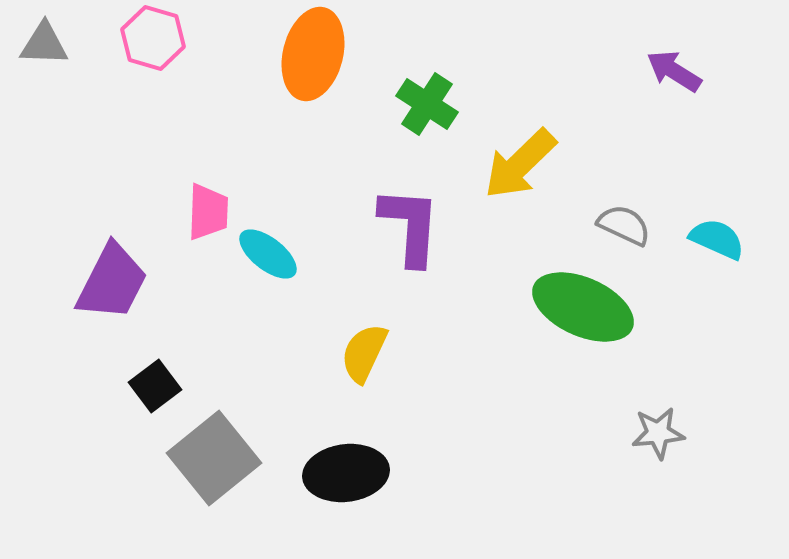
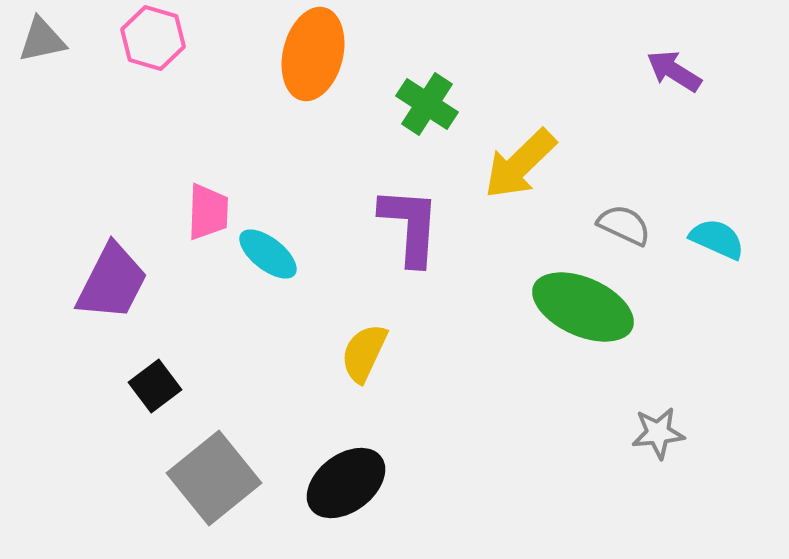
gray triangle: moved 2 px left, 4 px up; rotated 14 degrees counterclockwise
gray square: moved 20 px down
black ellipse: moved 10 px down; rotated 30 degrees counterclockwise
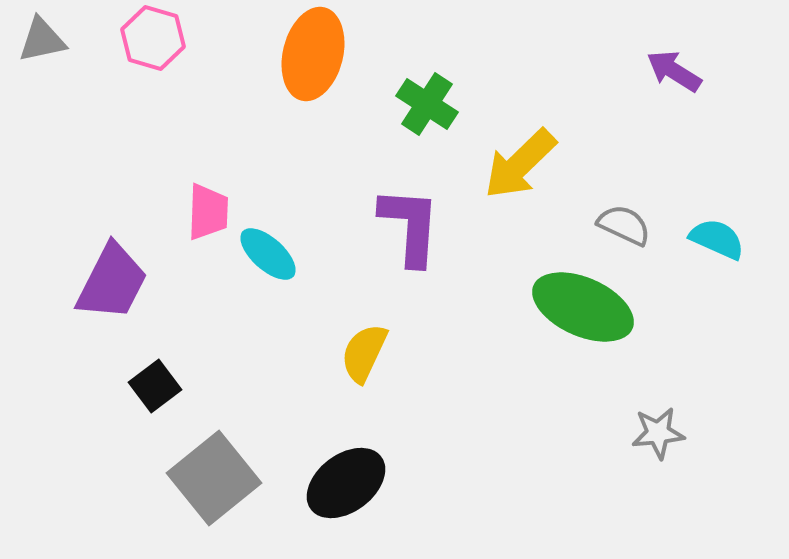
cyan ellipse: rotated 4 degrees clockwise
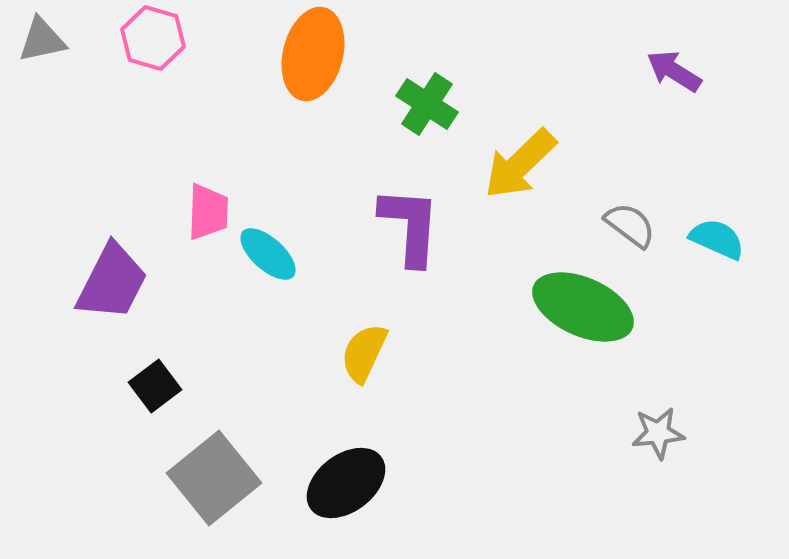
gray semicircle: moved 6 px right; rotated 12 degrees clockwise
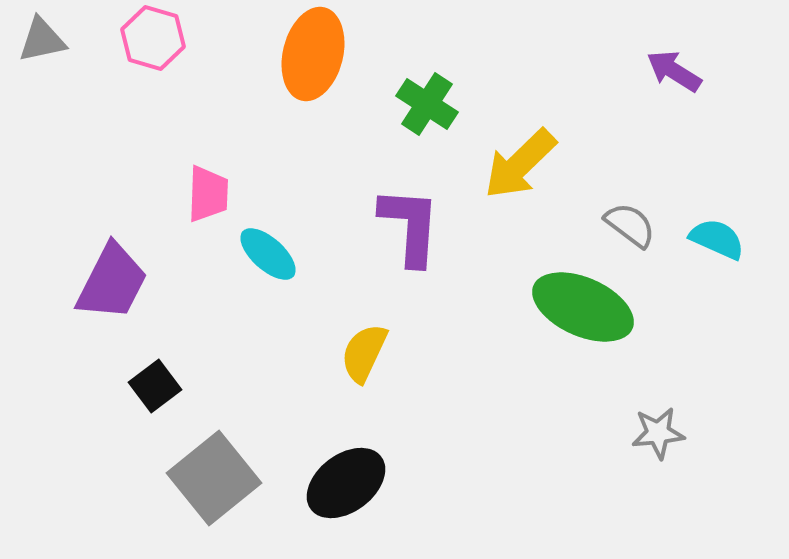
pink trapezoid: moved 18 px up
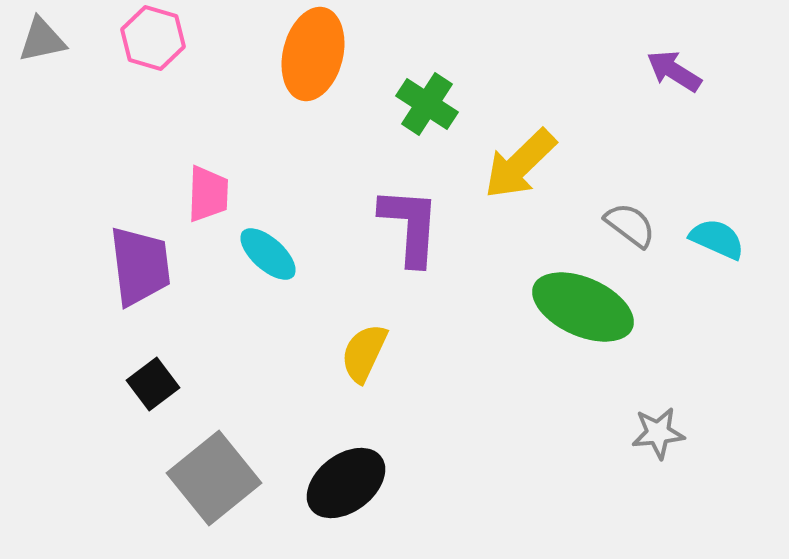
purple trapezoid: moved 28 px right, 16 px up; rotated 34 degrees counterclockwise
black square: moved 2 px left, 2 px up
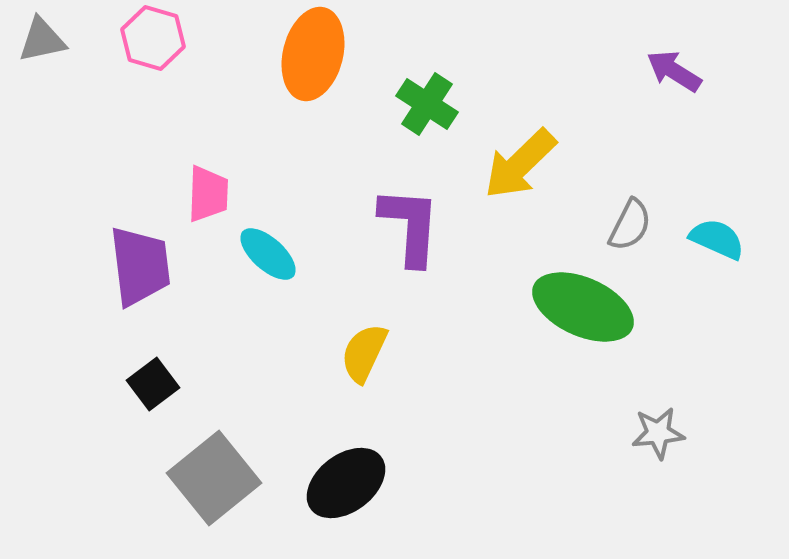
gray semicircle: rotated 80 degrees clockwise
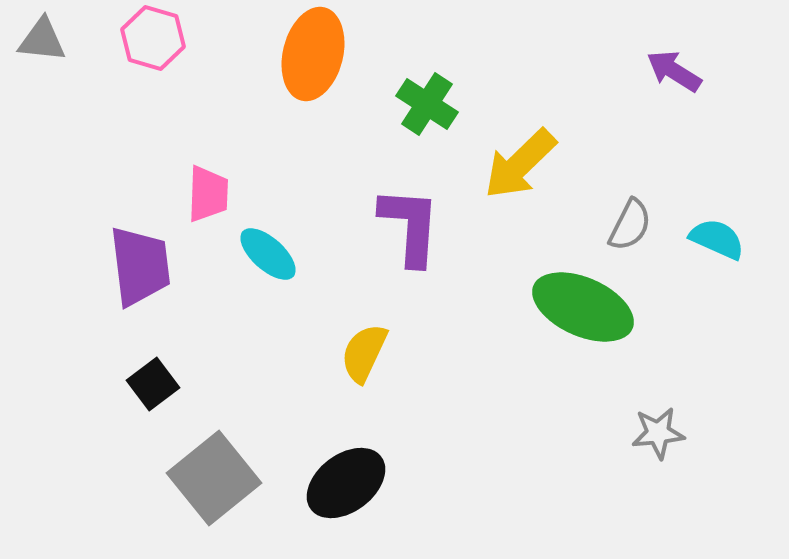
gray triangle: rotated 18 degrees clockwise
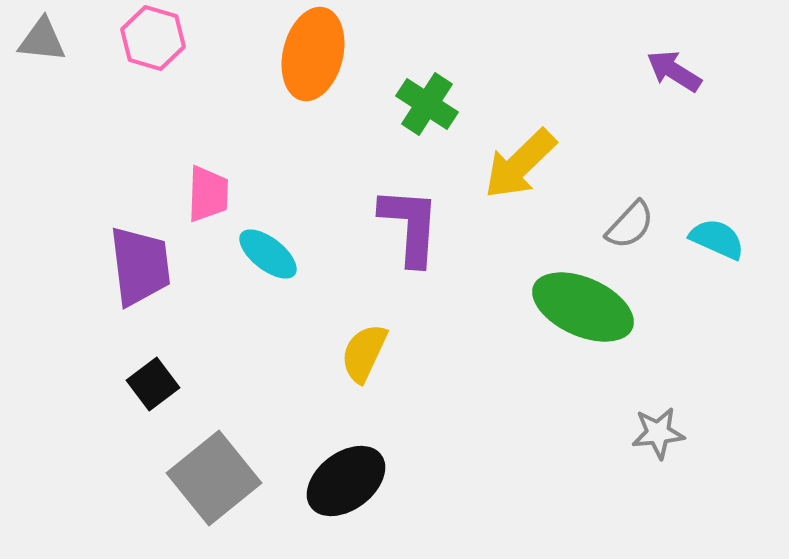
gray semicircle: rotated 16 degrees clockwise
cyan ellipse: rotated 4 degrees counterclockwise
black ellipse: moved 2 px up
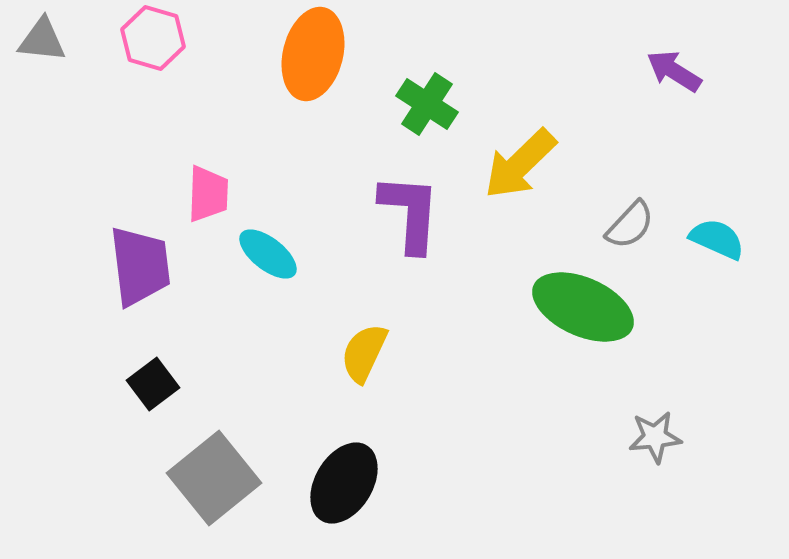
purple L-shape: moved 13 px up
gray star: moved 3 px left, 4 px down
black ellipse: moved 2 px left, 2 px down; rotated 22 degrees counterclockwise
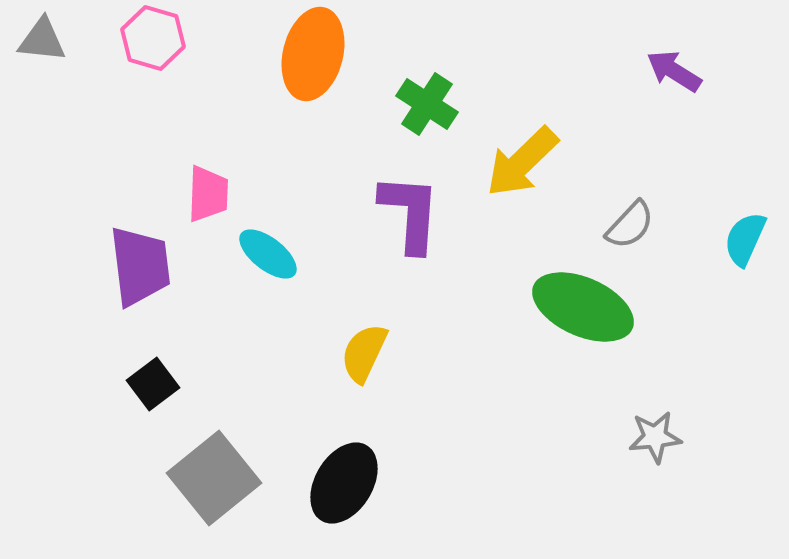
yellow arrow: moved 2 px right, 2 px up
cyan semicircle: moved 28 px right; rotated 90 degrees counterclockwise
